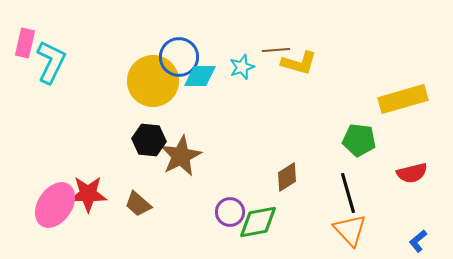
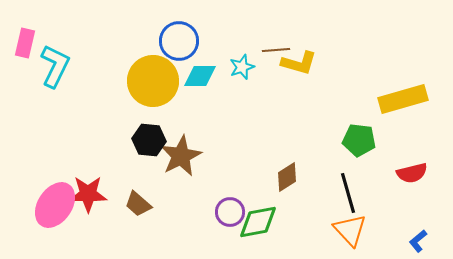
blue circle: moved 16 px up
cyan L-shape: moved 4 px right, 4 px down
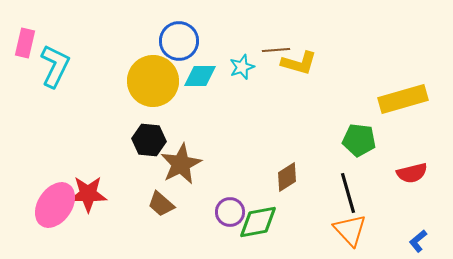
brown star: moved 8 px down
brown trapezoid: moved 23 px right
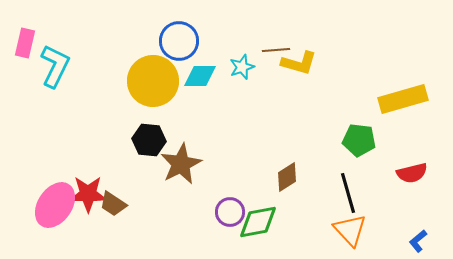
brown trapezoid: moved 48 px left; rotated 8 degrees counterclockwise
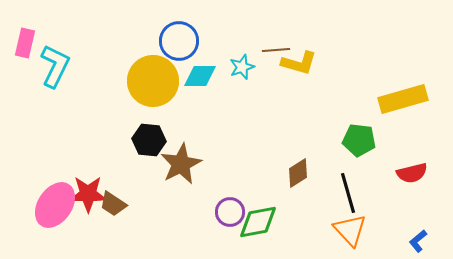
brown diamond: moved 11 px right, 4 px up
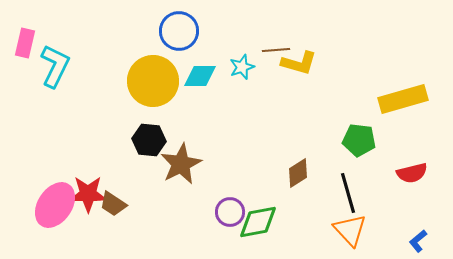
blue circle: moved 10 px up
